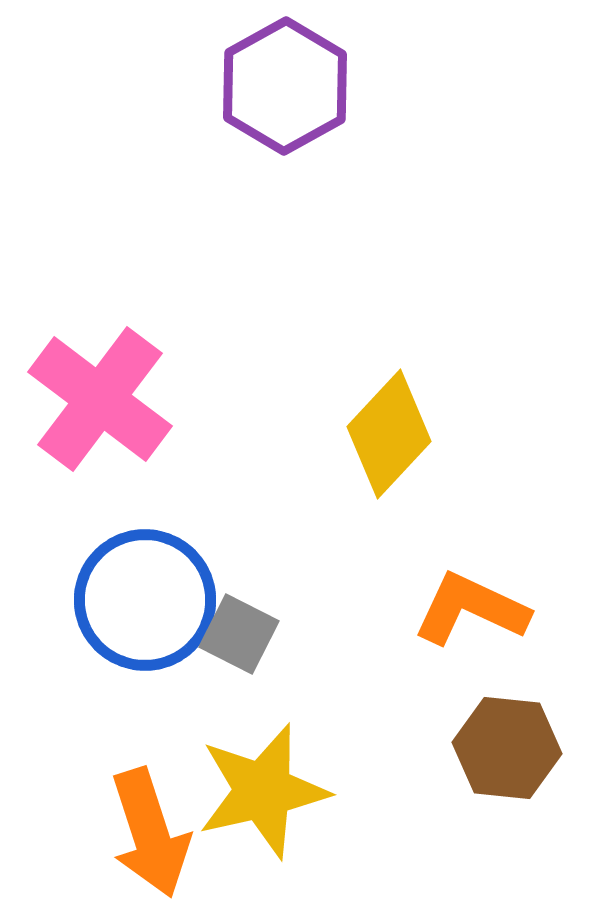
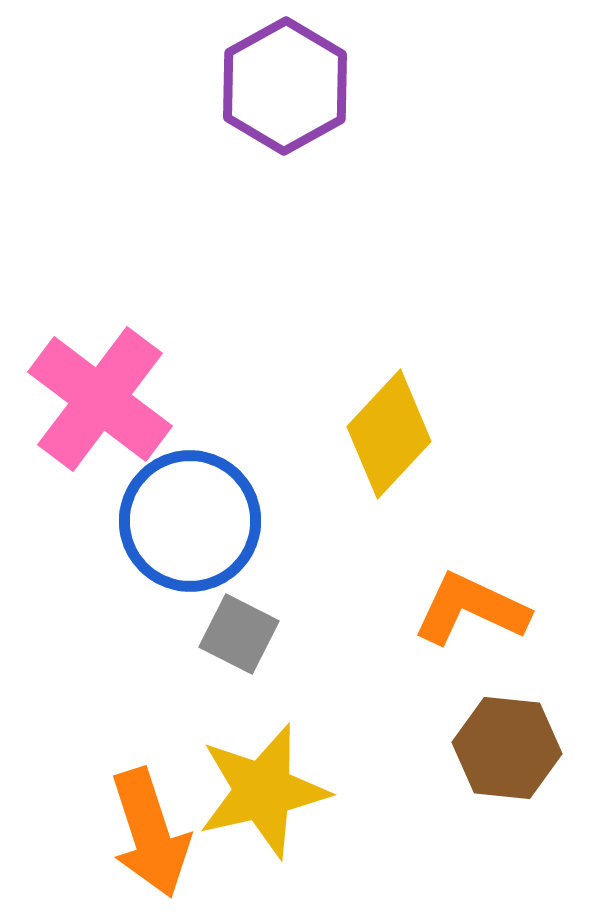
blue circle: moved 45 px right, 79 px up
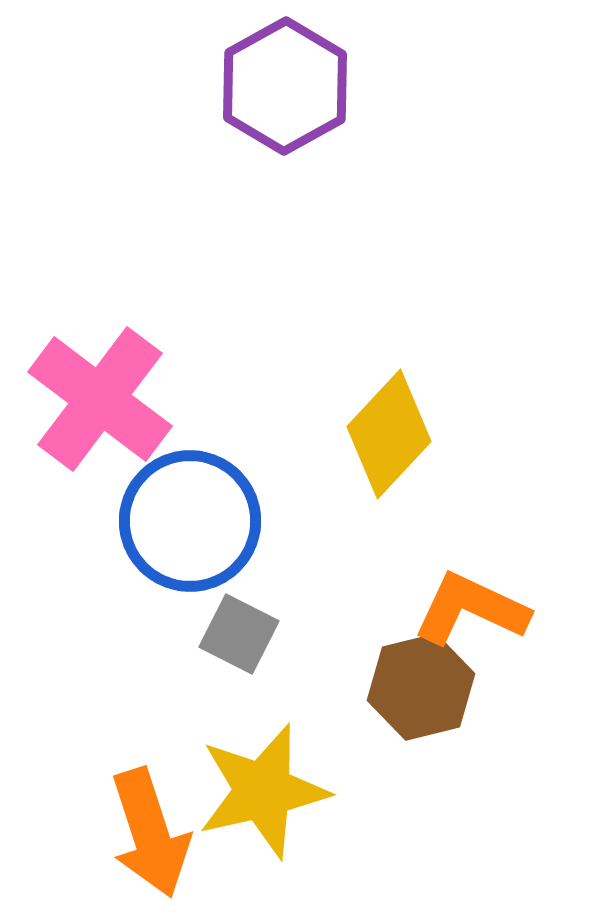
brown hexagon: moved 86 px left, 61 px up; rotated 20 degrees counterclockwise
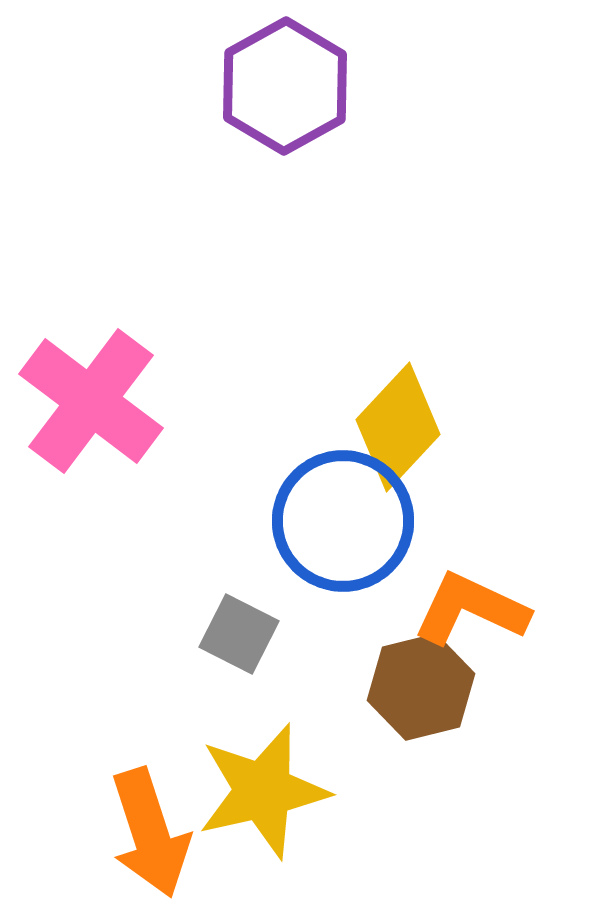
pink cross: moved 9 px left, 2 px down
yellow diamond: moved 9 px right, 7 px up
blue circle: moved 153 px right
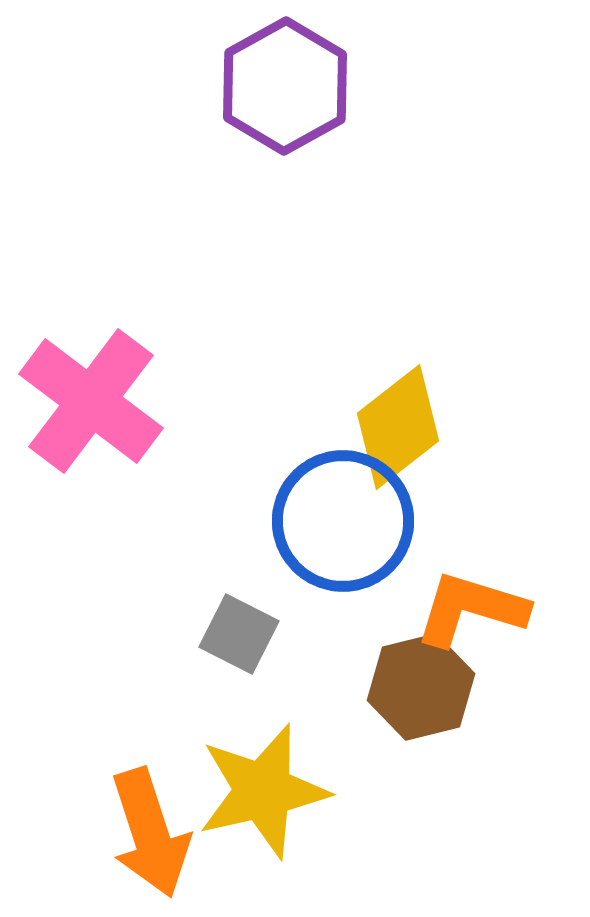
yellow diamond: rotated 9 degrees clockwise
orange L-shape: rotated 8 degrees counterclockwise
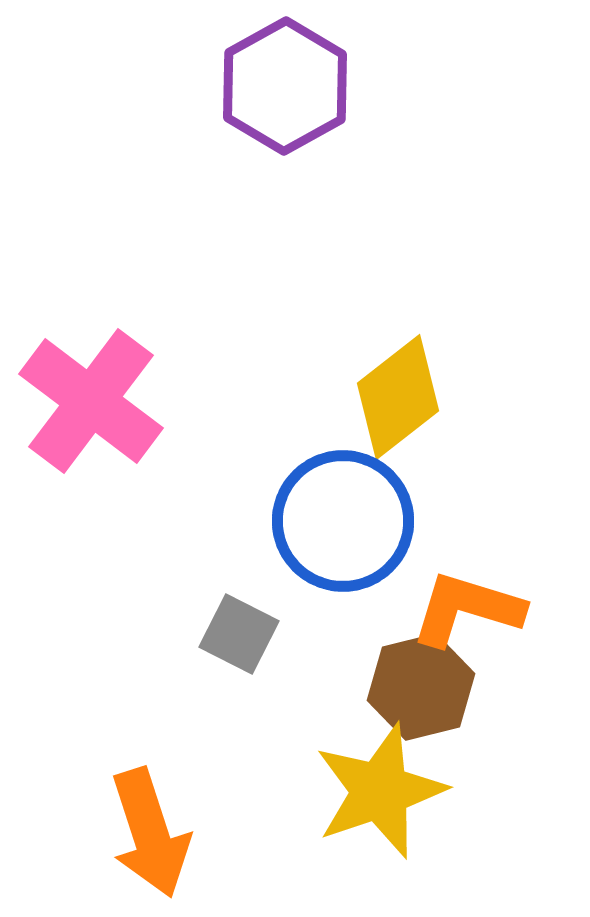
yellow diamond: moved 30 px up
orange L-shape: moved 4 px left
yellow star: moved 117 px right; rotated 6 degrees counterclockwise
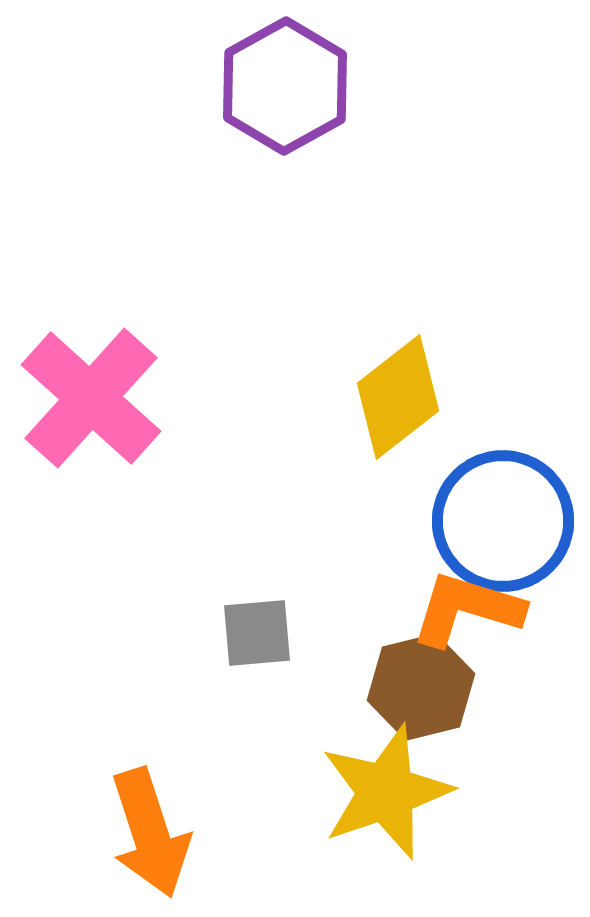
pink cross: moved 3 px up; rotated 5 degrees clockwise
blue circle: moved 160 px right
gray square: moved 18 px right, 1 px up; rotated 32 degrees counterclockwise
yellow star: moved 6 px right, 1 px down
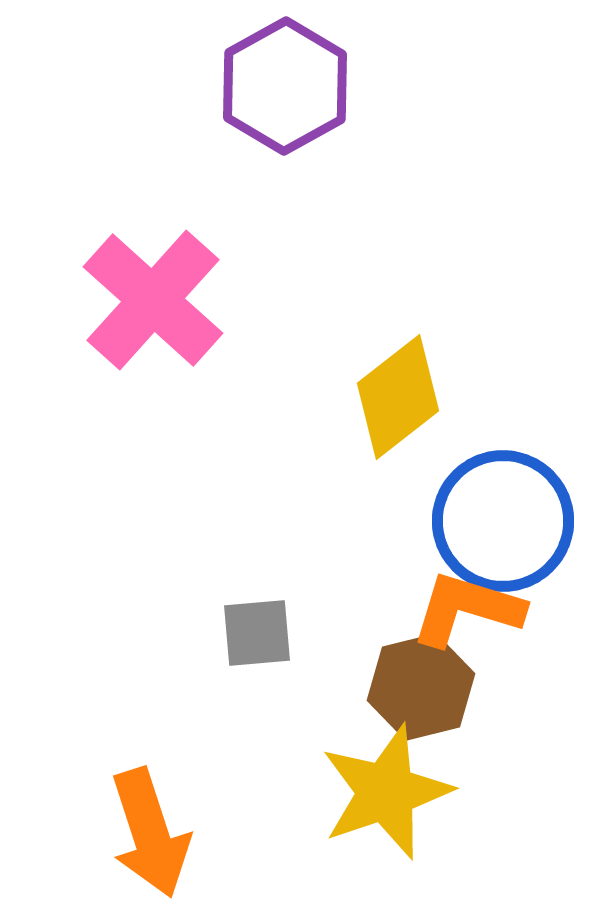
pink cross: moved 62 px right, 98 px up
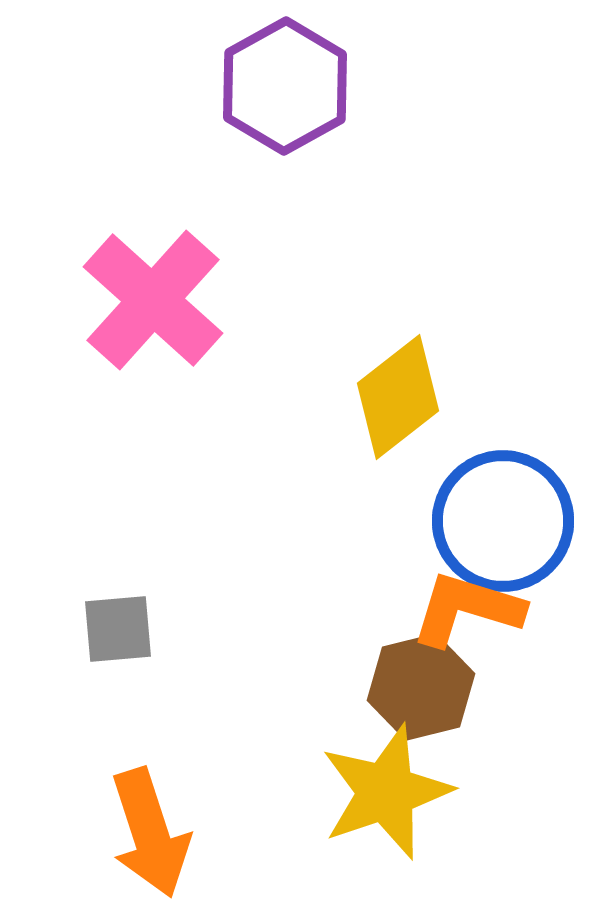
gray square: moved 139 px left, 4 px up
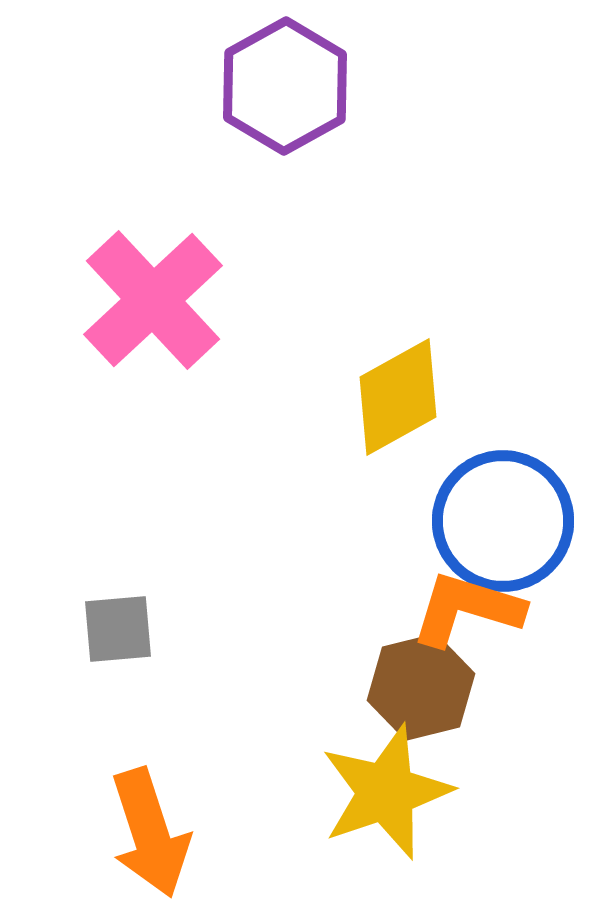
pink cross: rotated 5 degrees clockwise
yellow diamond: rotated 9 degrees clockwise
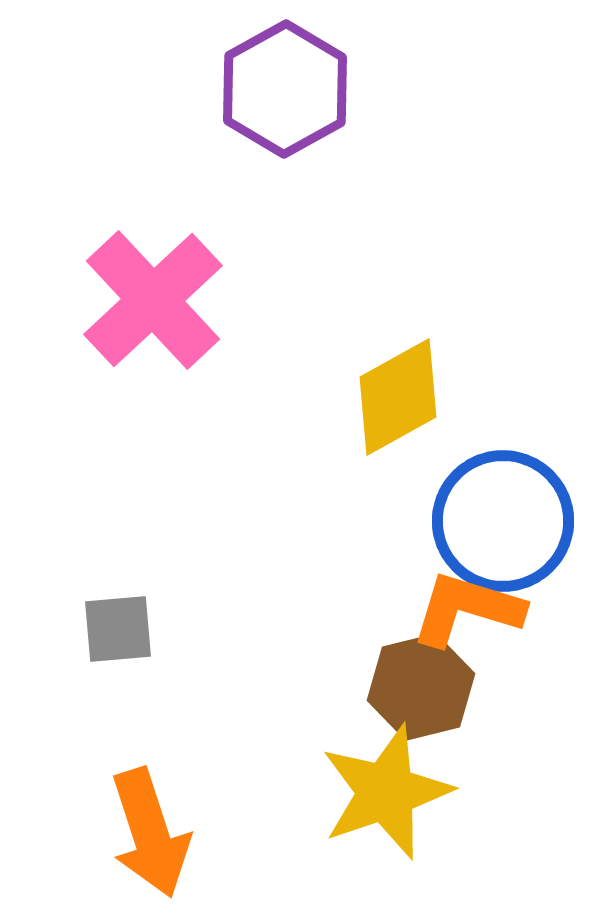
purple hexagon: moved 3 px down
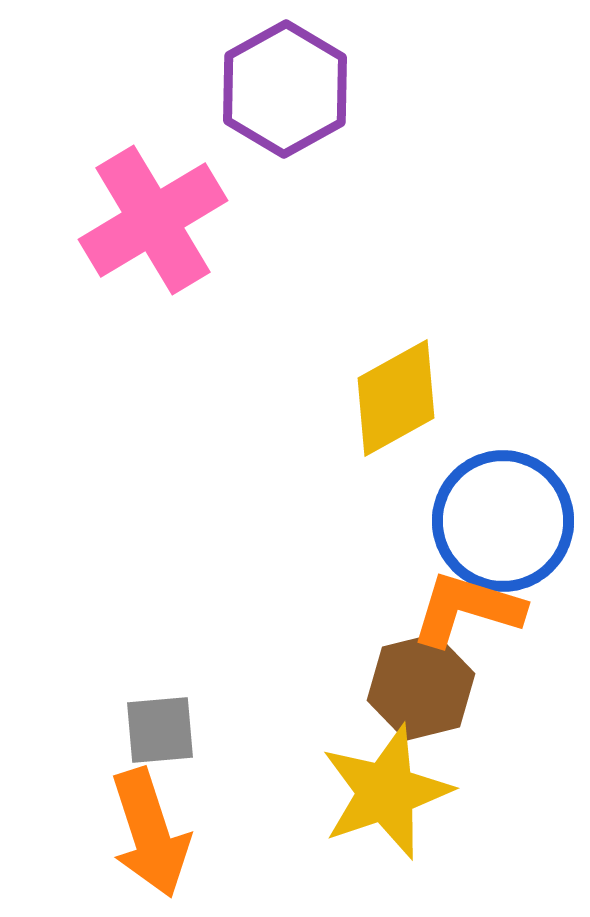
pink cross: moved 80 px up; rotated 12 degrees clockwise
yellow diamond: moved 2 px left, 1 px down
gray square: moved 42 px right, 101 px down
